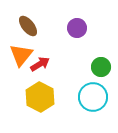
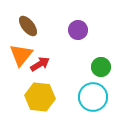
purple circle: moved 1 px right, 2 px down
yellow hexagon: rotated 20 degrees counterclockwise
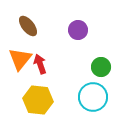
orange triangle: moved 1 px left, 4 px down
red arrow: rotated 78 degrees counterclockwise
yellow hexagon: moved 2 px left, 3 px down
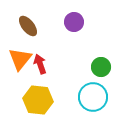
purple circle: moved 4 px left, 8 px up
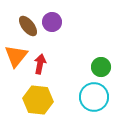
purple circle: moved 22 px left
orange triangle: moved 4 px left, 3 px up
red arrow: rotated 30 degrees clockwise
cyan circle: moved 1 px right
